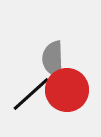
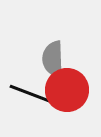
black line: rotated 63 degrees clockwise
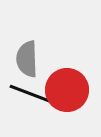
gray semicircle: moved 26 px left
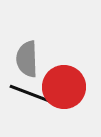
red circle: moved 3 px left, 3 px up
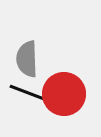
red circle: moved 7 px down
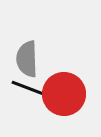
black line: moved 2 px right, 4 px up
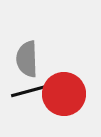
black line: rotated 36 degrees counterclockwise
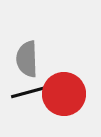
black line: moved 1 px down
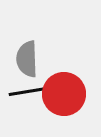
black line: moved 2 px left; rotated 6 degrees clockwise
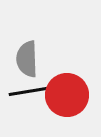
red circle: moved 3 px right, 1 px down
